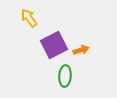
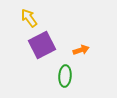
purple square: moved 12 px left
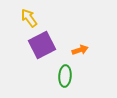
orange arrow: moved 1 px left
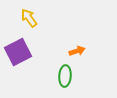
purple square: moved 24 px left, 7 px down
orange arrow: moved 3 px left, 1 px down
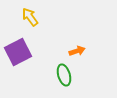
yellow arrow: moved 1 px right, 1 px up
green ellipse: moved 1 px left, 1 px up; rotated 20 degrees counterclockwise
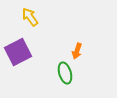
orange arrow: rotated 126 degrees clockwise
green ellipse: moved 1 px right, 2 px up
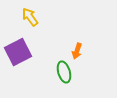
green ellipse: moved 1 px left, 1 px up
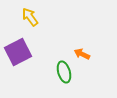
orange arrow: moved 5 px right, 3 px down; rotated 98 degrees clockwise
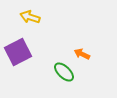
yellow arrow: rotated 36 degrees counterclockwise
green ellipse: rotated 30 degrees counterclockwise
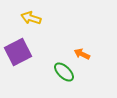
yellow arrow: moved 1 px right, 1 px down
